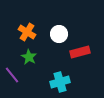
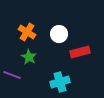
purple line: rotated 30 degrees counterclockwise
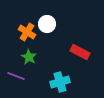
white circle: moved 12 px left, 10 px up
red rectangle: rotated 42 degrees clockwise
purple line: moved 4 px right, 1 px down
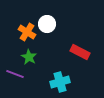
purple line: moved 1 px left, 2 px up
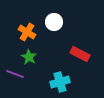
white circle: moved 7 px right, 2 px up
red rectangle: moved 2 px down
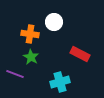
orange cross: moved 3 px right, 2 px down; rotated 24 degrees counterclockwise
green star: moved 2 px right
